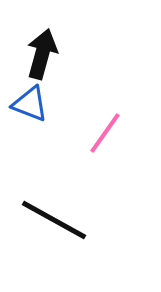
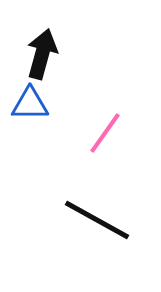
blue triangle: rotated 21 degrees counterclockwise
black line: moved 43 px right
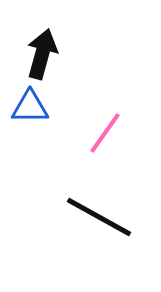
blue triangle: moved 3 px down
black line: moved 2 px right, 3 px up
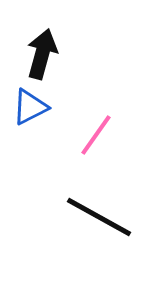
blue triangle: rotated 27 degrees counterclockwise
pink line: moved 9 px left, 2 px down
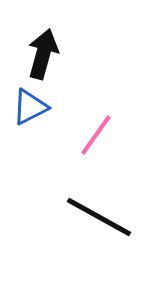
black arrow: moved 1 px right
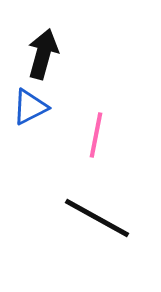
pink line: rotated 24 degrees counterclockwise
black line: moved 2 px left, 1 px down
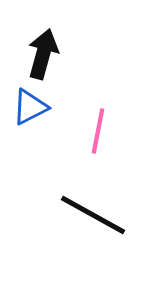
pink line: moved 2 px right, 4 px up
black line: moved 4 px left, 3 px up
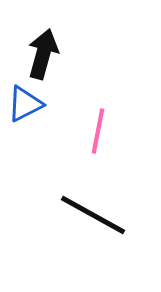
blue triangle: moved 5 px left, 3 px up
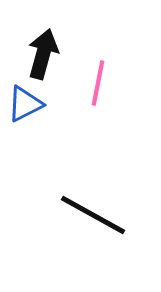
pink line: moved 48 px up
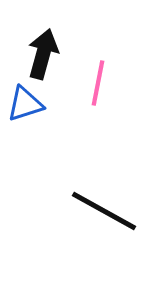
blue triangle: rotated 9 degrees clockwise
black line: moved 11 px right, 4 px up
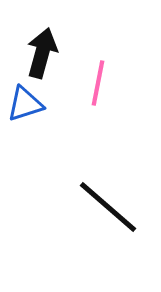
black arrow: moved 1 px left, 1 px up
black line: moved 4 px right, 4 px up; rotated 12 degrees clockwise
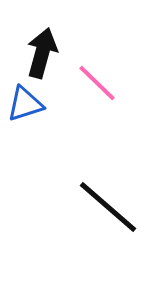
pink line: moved 1 px left; rotated 57 degrees counterclockwise
